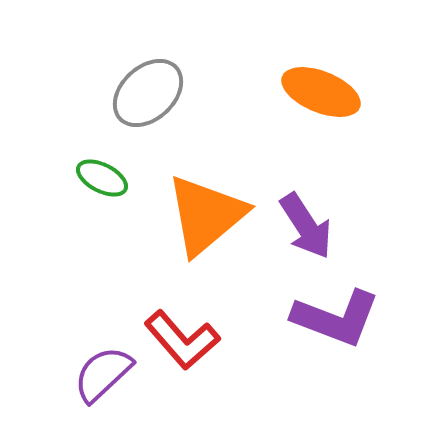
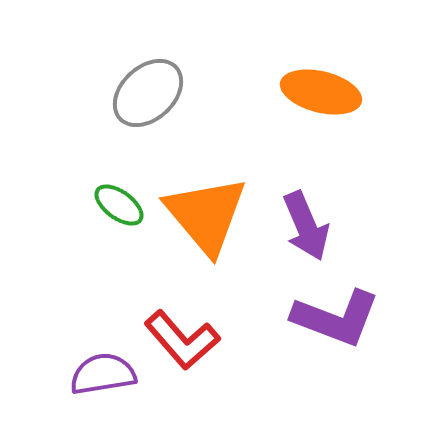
orange ellipse: rotated 8 degrees counterclockwise
green ellipse: moved 17 px right, 27 px down; rotated 9 degrees clockwise
orange triangle: rotated 30 degrees counterclockwise
purple arrow: rotated 10 degrees clockwise
purple semicircle: rotated 34 degrees clockwise
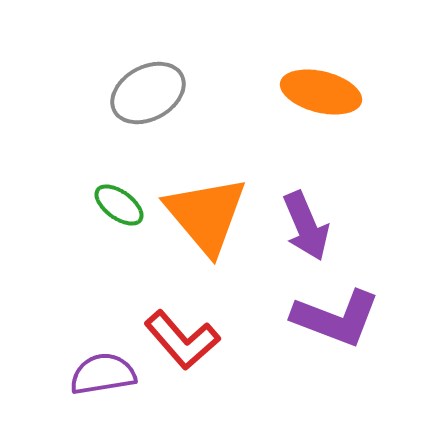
gray ellipse: rotated 14 degrees clockwise
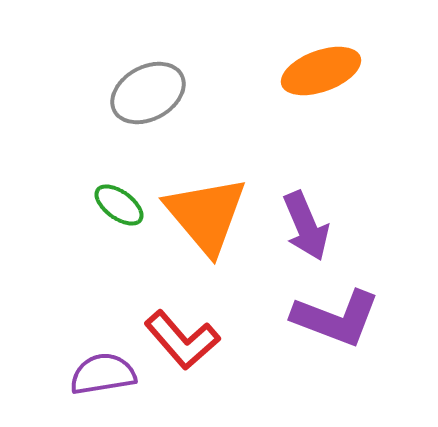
orange ellipse: moved 21 px up; rotated 34 degrees counterclockwise
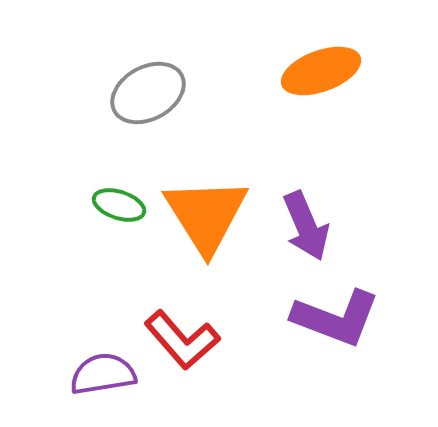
green ellipse: rotated 18 degrees counterclockwise
orange triangle: rotated 8 degrees clockwise
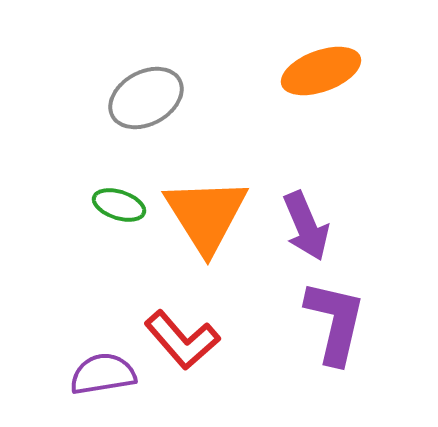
gray ellipse: moved 2 px left, 5 px down
purple L-shape: moved 1 px left, 4 px down; rotated 98 degrees counterclockwise
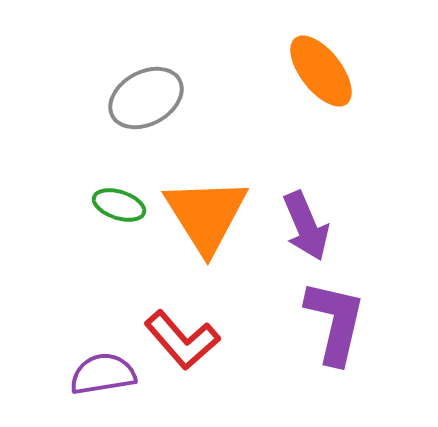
orange ellipse: rotated 72 degrees clockwise
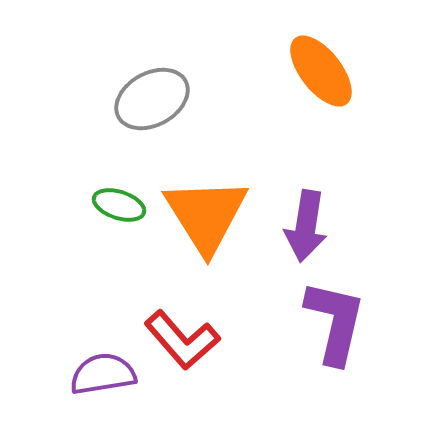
gray ellipse: moved 6 px right, 1 px down
purple arrow: rotated 32 degrees clockwise
